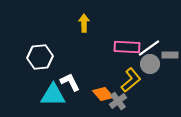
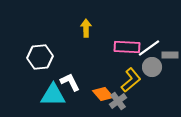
yellow arrow: moved 2 px right, 5 px down
gray circle: moved 2 px right, 3 px down
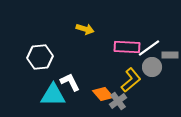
yellow arrow: moved 1 px left, 1 px down; rotated 108 degrees clockwise
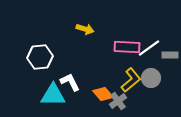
gray circle: moved 1 px left, 11 px down
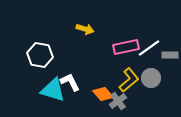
pink rectangle: moved 1 px left; rotated 15 degrees counterclockwise
white hexagon: moved 2 px up; rotated 15 degrees clockwise
yellow L-shape: moved 2 px left
cyan triangle: moved 5 px up; rotated 16 degrees clockwise
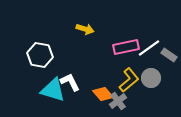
gray rectangle: moved 1 px left; rotated 35 degrees clockwise
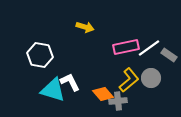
yellow arrow: moved 2 px up
gray cross: rotated 30 degrees clockwise
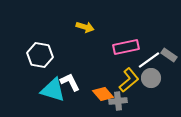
white line: moved 12 px down
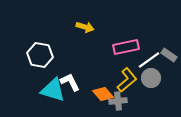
yellow L-shape: moved 2 px left
